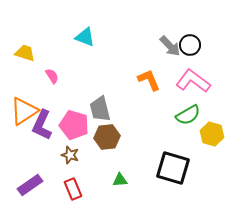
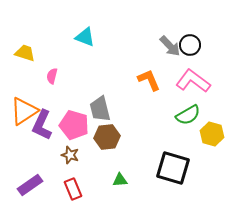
pink semicircle: rotated 133 degrees counterclockwise
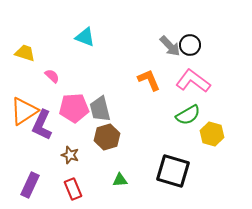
pink semicircle: rotated 119 degrees clockwise
pink pentagon: moved 17 px up; rotated 20 degrees counterclockwise
brown hexagon: rotated 10 degrees counterclockwise
black square: moved 3 px down
purple rectangle: rotated 30 degrees counterclockwise
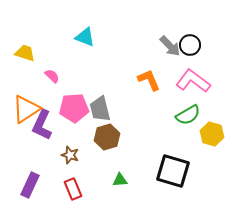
orange triangle: moved 2 px right, 2 px up
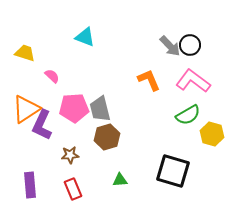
brown star: rotated 24 degrees counterclockwise
purple rectangle: rotated 30 degrees counterclockwise
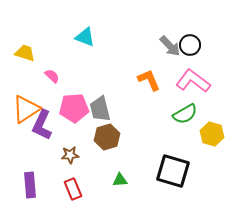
green semicircle: moved 3 px left, 1 px up
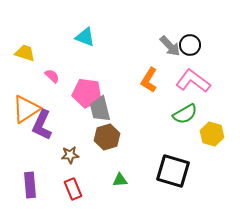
orange L-shape: rotated 125 degrees counterclockwise
pink pentagon: moved 13 px right, 15 px up; rotated 12 degrees clockwise
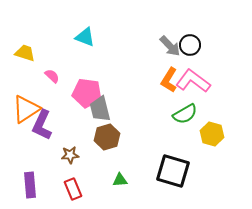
orange L-shape: moved 20 px right
